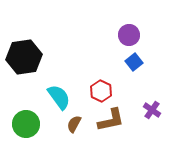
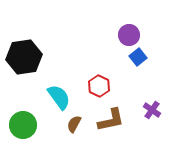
blue square: moved 4 px right, 5 px up
red hexagon: moved 2 px left, 5 px up
green circle: moved 3 px left, 1 px down
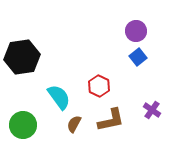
purple circle: moved 7 px right, 4 px up
black hexagon: moved 2 px left
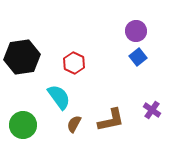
red hexagon: moved 25 px left, 23 px up
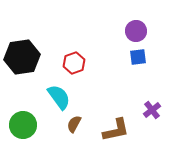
blue square: rotated 30 degrees clockwise
red hexagon: rotated 15 degrees clockwise
purple cross: rotated 18 degrees clockwise
brown L-shape: moved 5 px right, 10 px down
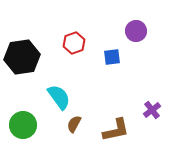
blue square: moved 26 px left
red hexagon: moved 20 px up
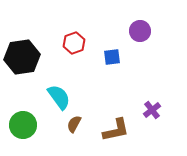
purple circle: moved 4 px right
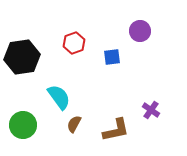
purple cross: moved 1 px left; rotated 18 degrees counterclockwise
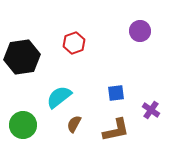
blue square: moved 4 px right, 36 px down
cyan semicircle: rotated 92 degrees counterclockwise
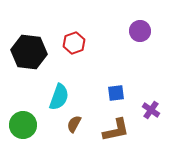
black hexagon: moved 7 px right, 5 px up; rotated 16 degrees clockwise
cyan semicircle: rotated 148 degrees clockwise
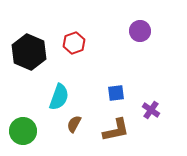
black hexagon: rotated 16 degrees clockwise
green circle: moved 6 px down
